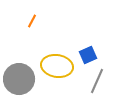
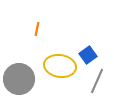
orange line: moved 5 px right, 8 px down; rotated 16 degrees counterclockwise
blue square: rotated 12 degrees counterclockwise
yellow ellipse: moved 3 px right
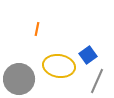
yellow ellipse: moved 1 px left
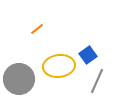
orange line: rotated 40 degrees clockwise
yellow ellipse: rotated 16 degrees counterclockwise
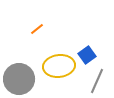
blue square: moved 1 px left
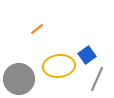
gray line: moved 2 px up
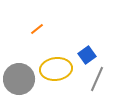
yellow ellipse: moved 3 px left, 3 px down
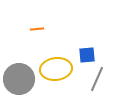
orange line: rotated 32 degrees clockwise
blue square: rotated 30 degrees clockwise
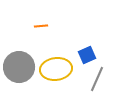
orange line: moved 4 px right, 3 px up
blue square: rotated 18 degrees counterclockwise
gray circle: moved 12 px up
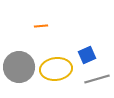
gray line: rotated 50 degrees clockwise
